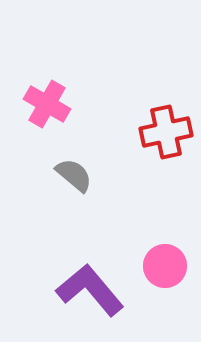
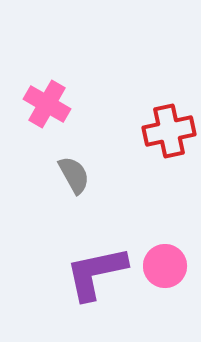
red cross: moved 3 px right, 1 px up
gray semicircle: rotated 21 degrees clockwise
purple L-shape: moved 6 px right, 17 px up; rotated 62 degrees counterclockwise
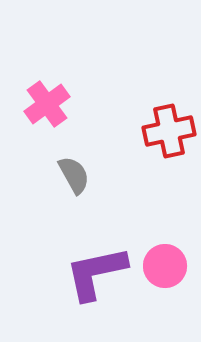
pink cross: rotated 24 degrees clockwise
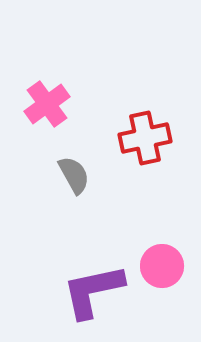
red cross: moved 24 px left, 7 px down
pink circle: moved 3 px left
purple L-shape: moved 3 px left, 18 px down
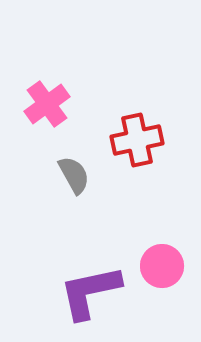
red cross: moved 8 px left, 2 px down
purple L-shape: moved 3 px left, 1 px down
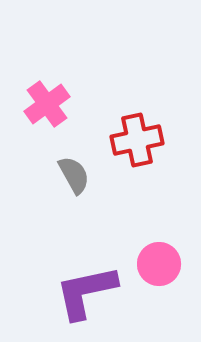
pink circle: moved 3 px left, 2 px up
purple L-shape: moved 4 px left
